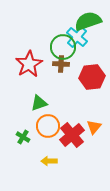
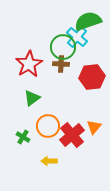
green triangle: moved 7 px left, 5 px up; rotated 18 degrees counterclockwise
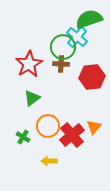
green semicircle: moved 1 px right, 2 px up
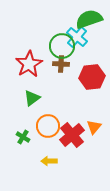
green circle: moved 1 px left, 1 px up
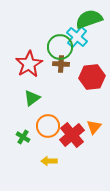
green circle: moved 2 px left, 1 px down
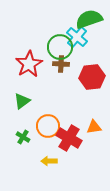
green triangle: moved 10 px left, 3 px down
orange triangle: rotated 42 degrees clockwise
red cross: moved 3 px left, 3 px down; rotated 20 degrees counterclockwise
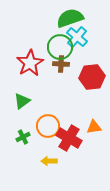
green semicircle: moved 19 px left, 1 px up
red star: moved 1 px right, 1 px up
green cross: rotated 32 degrees clockwise
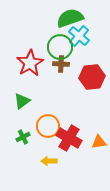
cyan cross: moved 2 px right, 1 px up
orange triangle: moved 5 px right, 15 px down
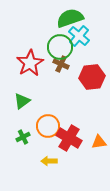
brown cross: rotated 21 degrees clockwise
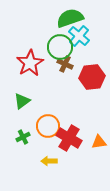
brown cross: moved 4 px right
